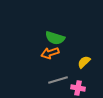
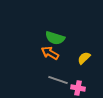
orange arrow: rotated 48 degrees clockwise
yellow semicircle: moved 4 px up
gray line: rotated 36 degrees clockwise
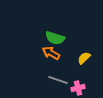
orange arrow: moved 1 px right
pink cross: rotated 24 degrees counterclockwise
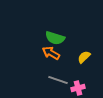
yellow semicircle: moved 1 px up
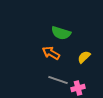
green semicircle: moved 6 px right, 5 px up
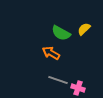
green semicircle: rotated 12 degrees clockwise
yellow semicircle: moved 28 px up
pink cross: rotated 32 degrees clockwise
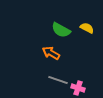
yellow semicircle: moved 3 px right, 1 px up; rotated 72 degrees clockwise
green semicircle: moved 3 px up
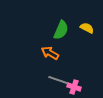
green semicircle: rotated 96 degrees counterclockwise
orange arrow: moved 1 px left
pink cross: moved 4 px left, 1 px up
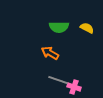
green semicircle: moved 2 px left, 3 px up; rotated 66 degrees clockwise
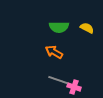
orange arrow: moved 4 px right, 1 px up
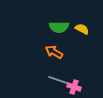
yellow semicircle: moved 5 px left, 1 px down
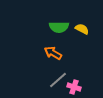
orange arrow: moved 1 px left, 1 px down
gray line: rotated 60 degrees counterclockwise
